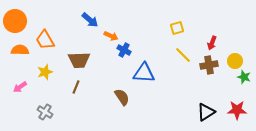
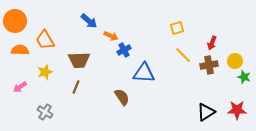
blue arrow: moved 1 px left, 1 px down
blue cross: rotated 32 degrees clockwise
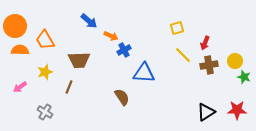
orange circle: moved 5 px down
red arrow: moved 7 px left
brown line: moved 7 px left
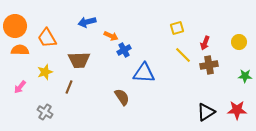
blue arrow: moved 2 px left, 1 px down; rotated 126 degrees clockwise
orange trapezoid: moved 2 px right, 2 px up
yellow circle: moved 4 px right, 19 px up
green star: moved 1 px right, 1 px up; rotated 16 degrees counterclockwise
pink arrow: rotated 16 degrees counterclockwise
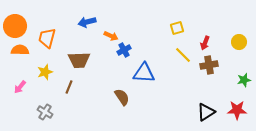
orange trapezoid: rotated 45 degrees clockwise
green star: moved 1 px left, 4 px down; rotated 16 degrees counterclockwise
